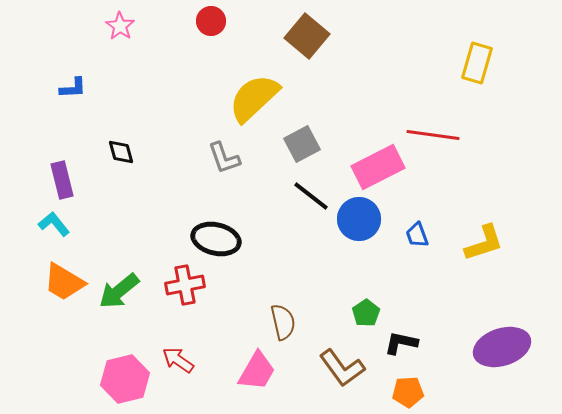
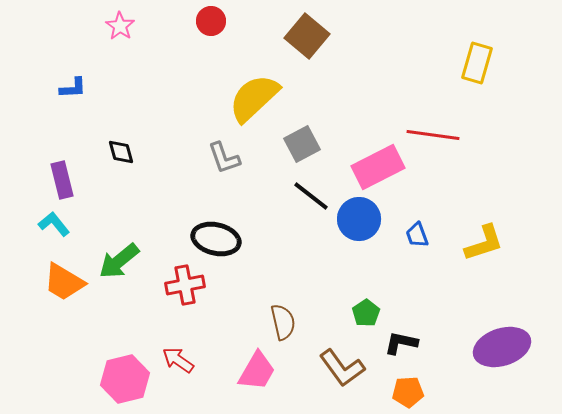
green arrow: moved 30 px up
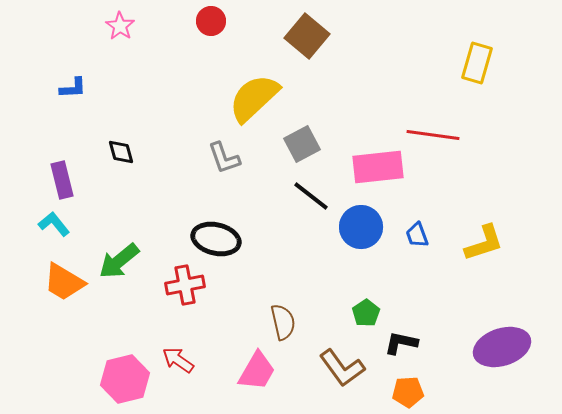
pink rectangle: rotated 21 degrees clockwise
blue circle: moved 2 px right, 8 px down
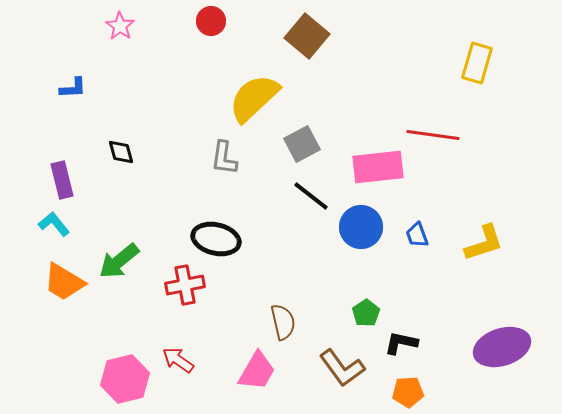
gray L-shape: rotated 27 degrees clockwise
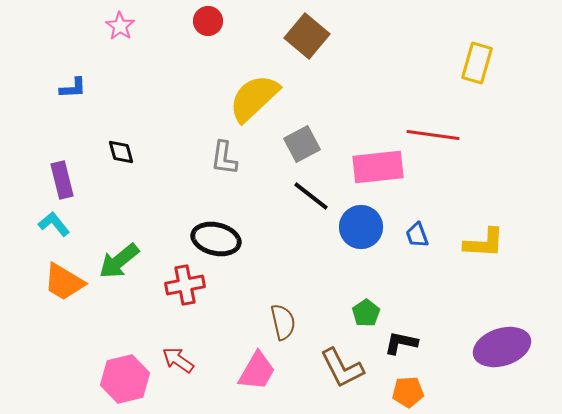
red circle: moved 3 px left
yellow L-shape: rotated 21 degrees clockwise
brown L-shape: rotated 9 degrees clockwise
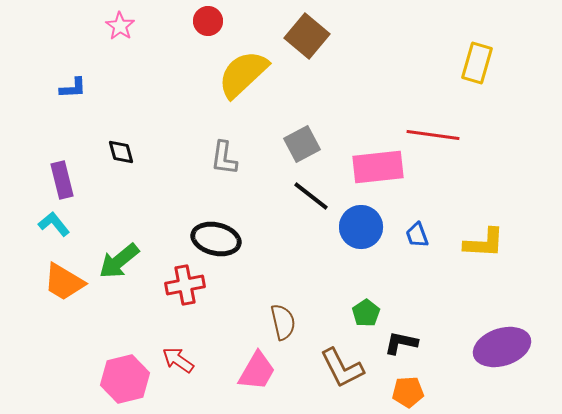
yellow semicircle: moved 11 px left, 24 px up
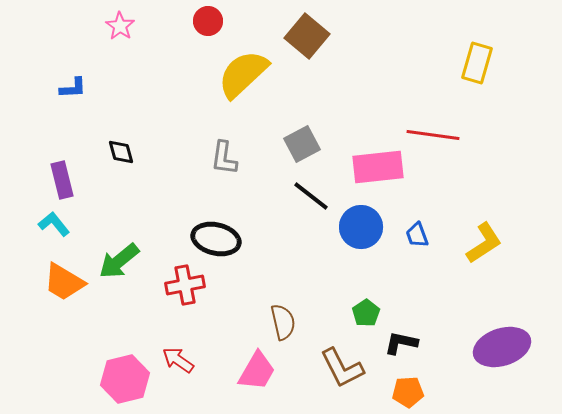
yellow L-shape: rotated 36 degrees counterclockwise
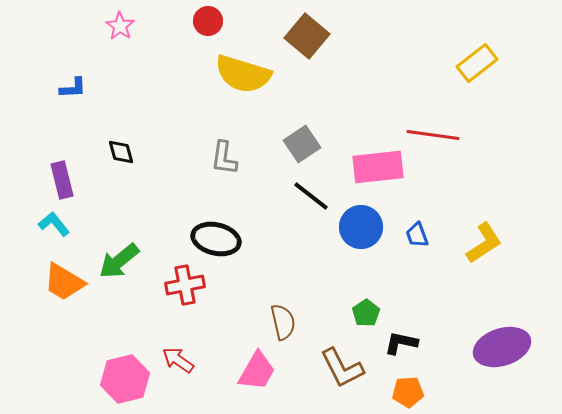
yellow rectangle: rotated 36 degrees clockwise
yellow semicircle: rotated 120 degrees counterclockwise
gray square: rotated 6 degrees counterclockwise
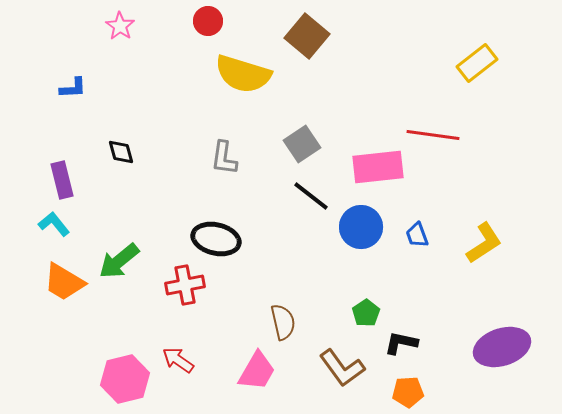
brown L-shape: rotated 9 degrees counterclockwise
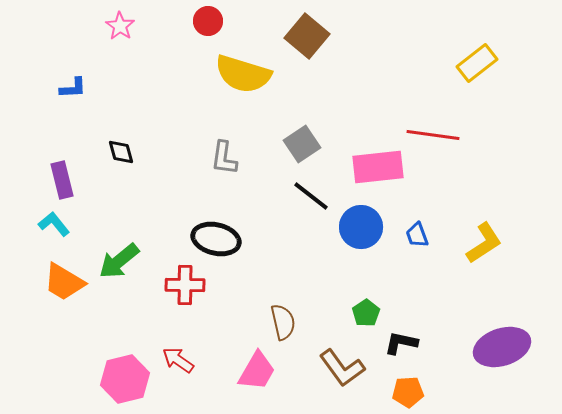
red cross: rotated 12 degrees clockwise
